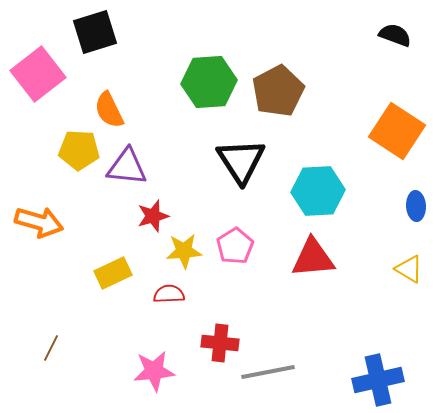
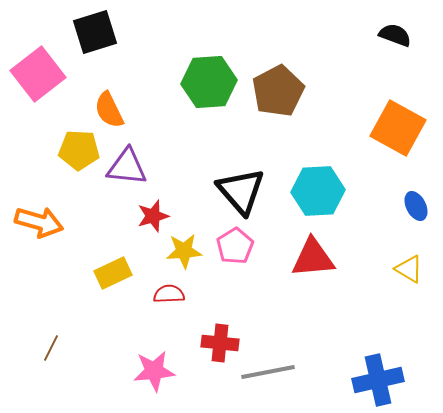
orange square: moved 1 px right, 3 px up; rotated 4 degrees counterclockwise
black triangle: moved 30 px down; rotated 8 degrees counterclockwise
blue ellipse: rotated 24 degrees counterclockwise
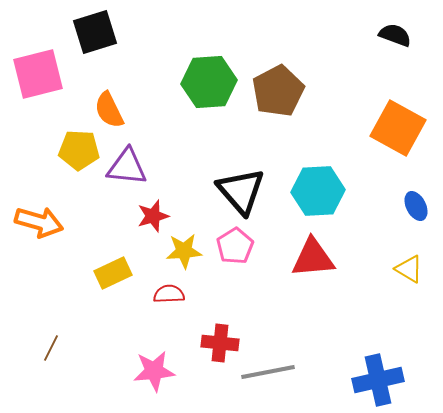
pink square: rotated 24 degrees clockwise
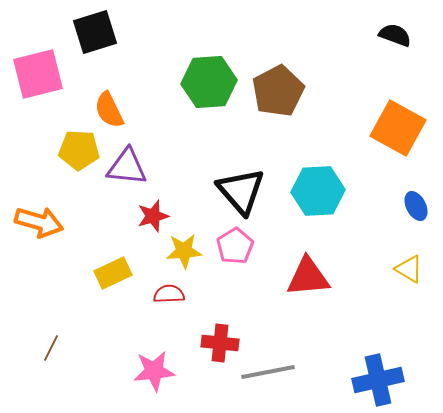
red triangle: moved 5 px left, 19 px down
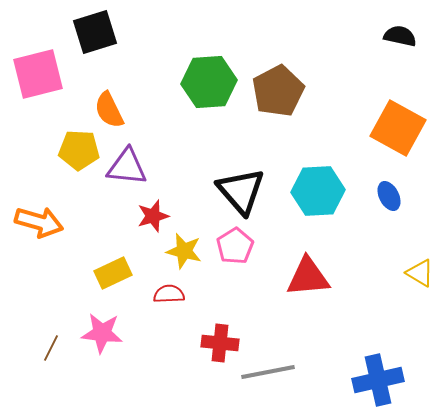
black semicircle: moved 5 px right, 1 px down; rotated 8 degrees counterclockwise
blue ellipse: moved 27 px left, 10 px up
yellow star: rotated 18 degrees clockwise
yellow triangle: moved 11 px right, 4 px down
pink star: moved 52 px left, 38 px up; rotated 12 degrees clockwise
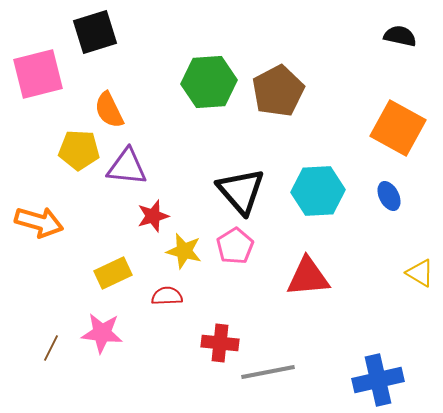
red semicircle: moved 2 px left, 2 px down
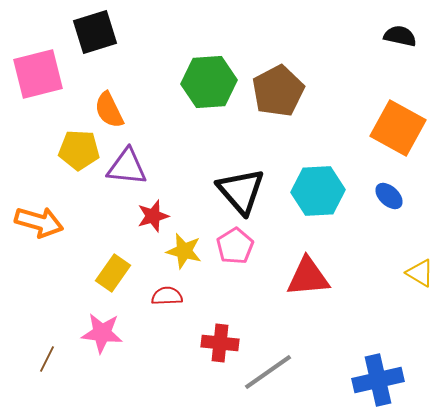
blue ellipse: rotated 20 degrees counterclockwise
yellow rectangle: rotated 30 degrees counterclockwise
brown line: moved 4 px left, 11 px down
gray line: rotated 24 degrees counterclockwise
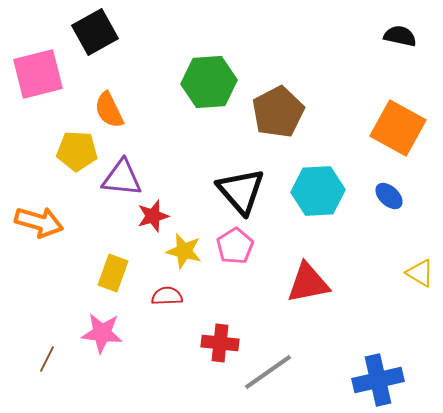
black square: rotated 12 degrees counterclockwise
brown pentagon: moved 21 px down
yellow pentagon: moved 2 px left, 1 px down
purple triangle: moved 5 px left, 11 px down
yellow rectangle: rotated 15 degrees counterclockwise
red triangle: moved 6 px down; rotated 6 degrees counterclockwise
